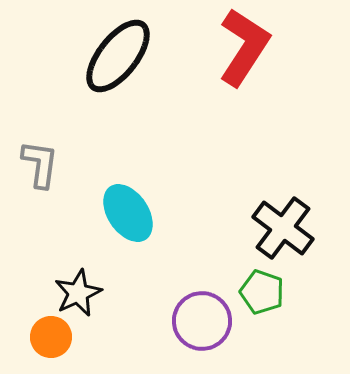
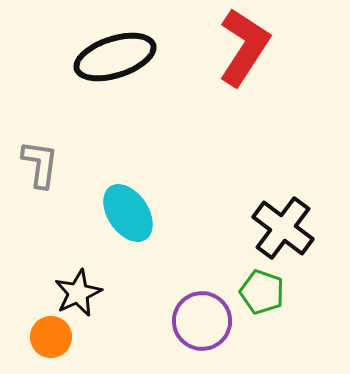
black ellipse: moved 3 px left, 1 px down; rotated 34 degrees clockwise
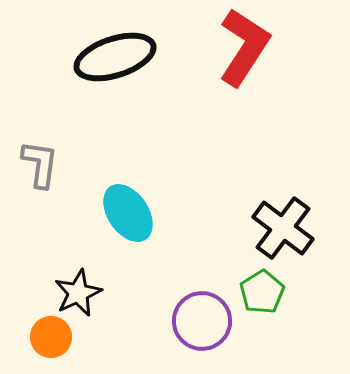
green pentagon: rotated 21 degrees clockwise
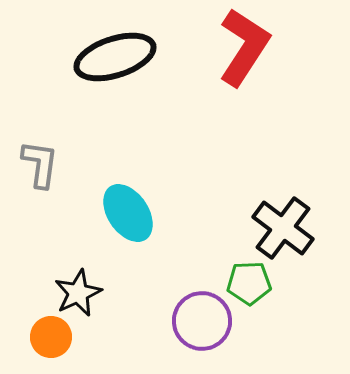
green pentagon: moved 13 px left, 9 px up; rotated 30 degrees clockwise
